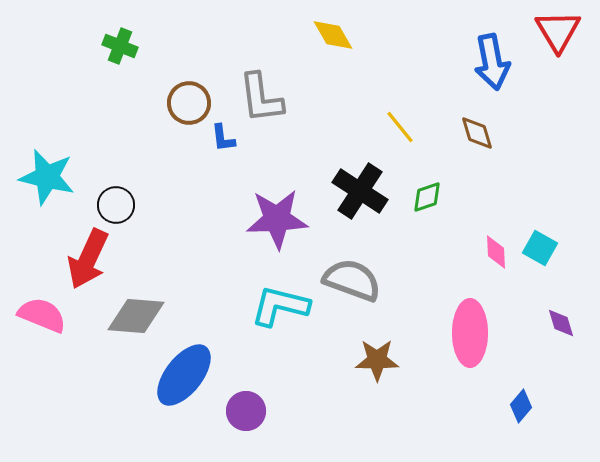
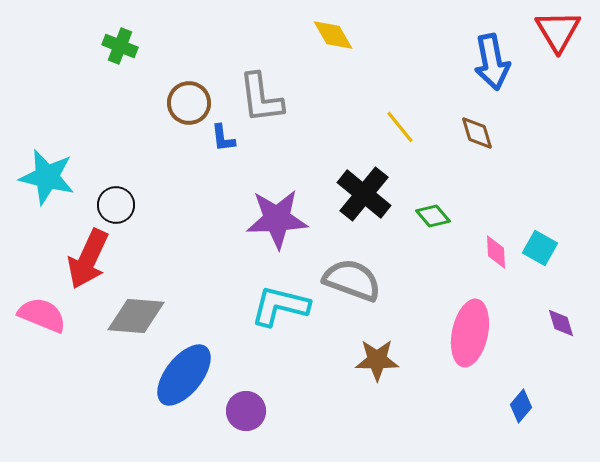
black cross: moved 4 px right, 3 px down; rotated 6 degrees clockwise
green diamond: moved 6 px right, 19 px down; rotated 68 degrees clockwise
pink ellipse: rotated 12 degrees clockwise
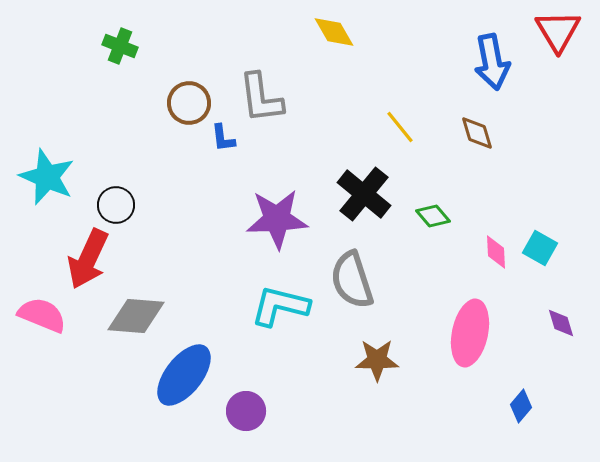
yellow diamond: moved 1 px right, 3 px up
cyan star: rotated 10 degrees clockwise
gray semicircle: rotated 128 degrees counterclockwise
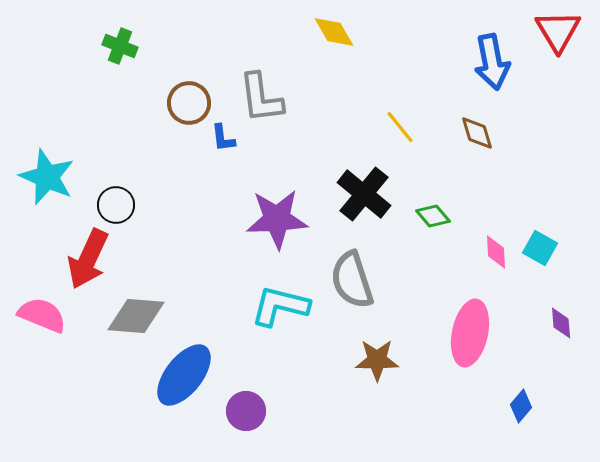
purple diamond: rotated 12 degrees clockwise
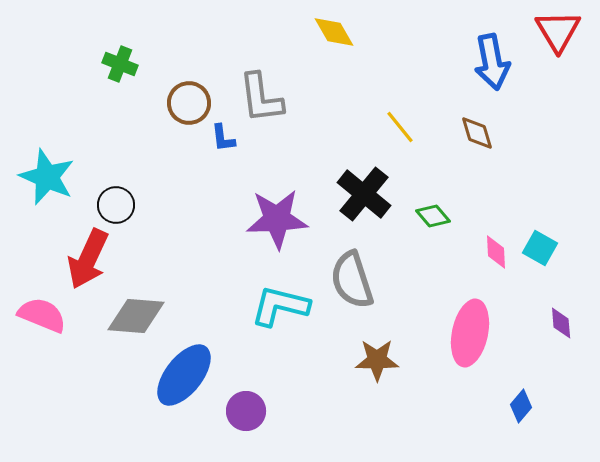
green cross: moved 18 px down
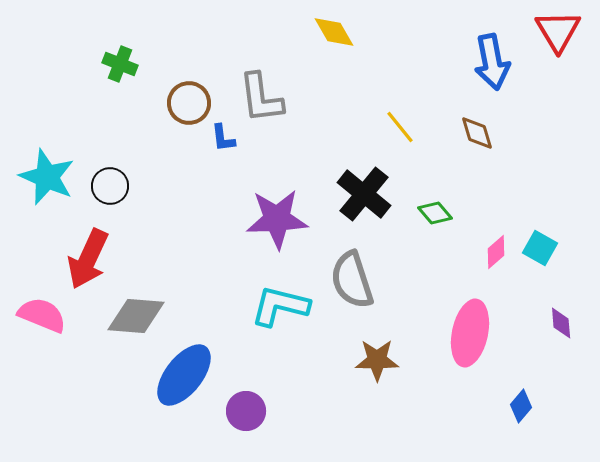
black circle: moved 6 px left, 19 px up
green diamond: moved 2 px right, 3 px up
pink diamond: rotated 52 degrees clockwise
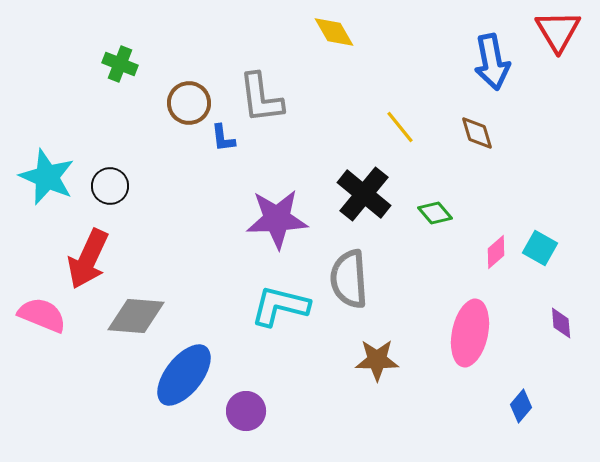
gray semicircle: moved 3 px left, 1 px up; rotated 14 degrees clockwise
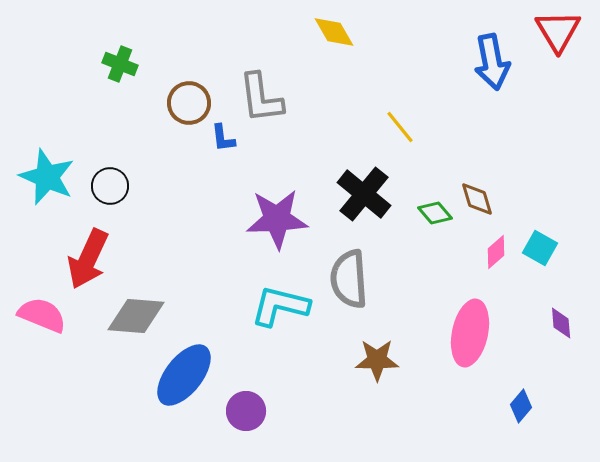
brown diamond: moved 66 px down
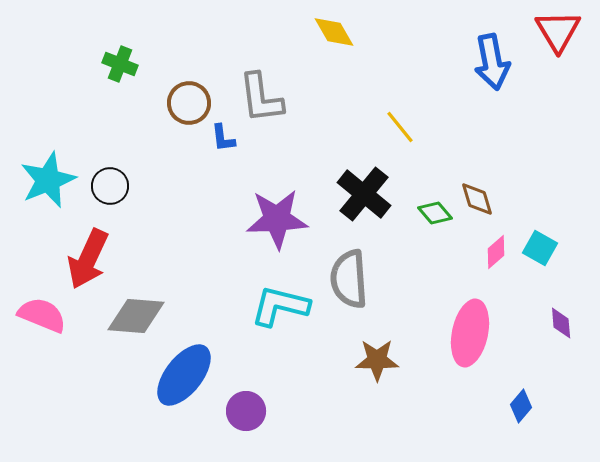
cyan star: moved 1 px right, 3 px down; rotated 26 degrees clockwise
